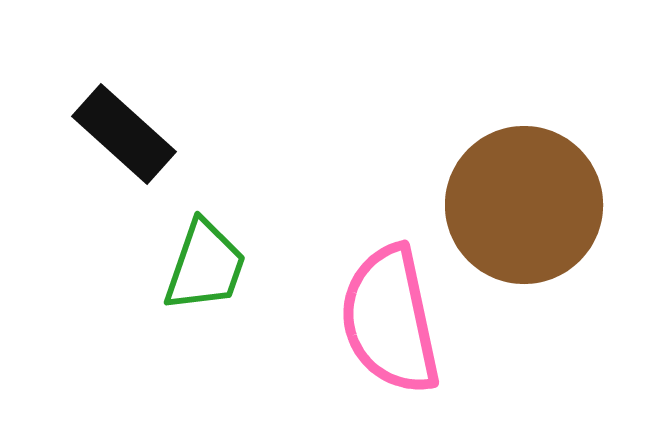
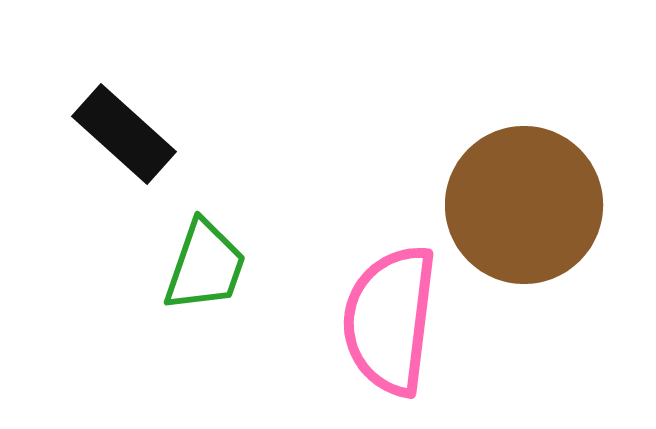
pink semicircle: rotated 19 degrees clockwise
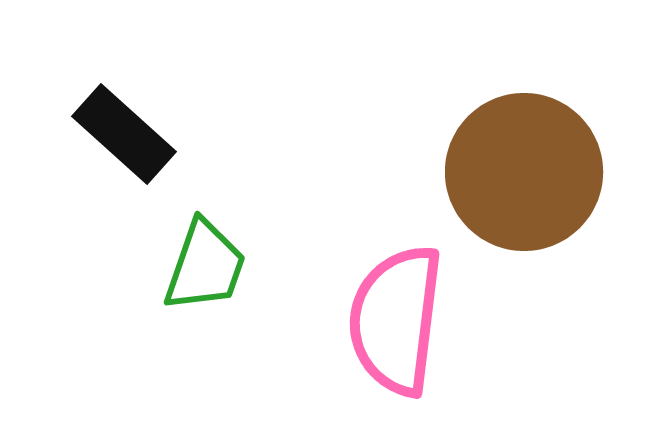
brown circle: moved 33 px up
pink semicircle: moved 6 px right
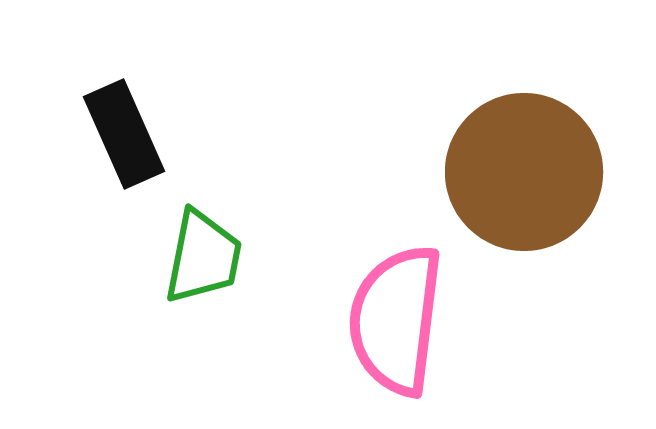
black rectangle: rotated 24 degrees clockwise
green trapezoid: moved 2 px left, 9 px up; rotated 8 degrees counterclockwise
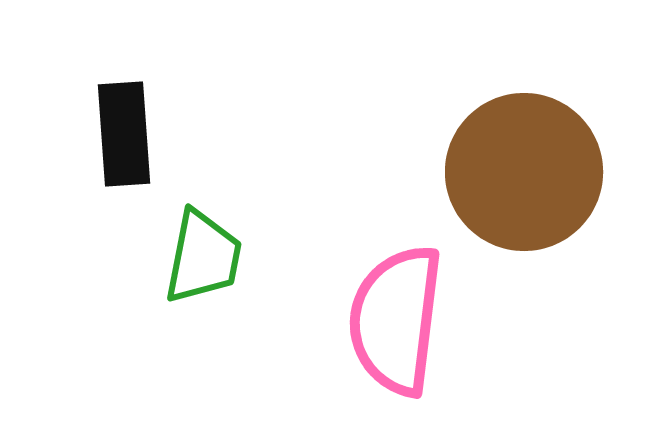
black rectangle: rotated 20 degrees clockwise
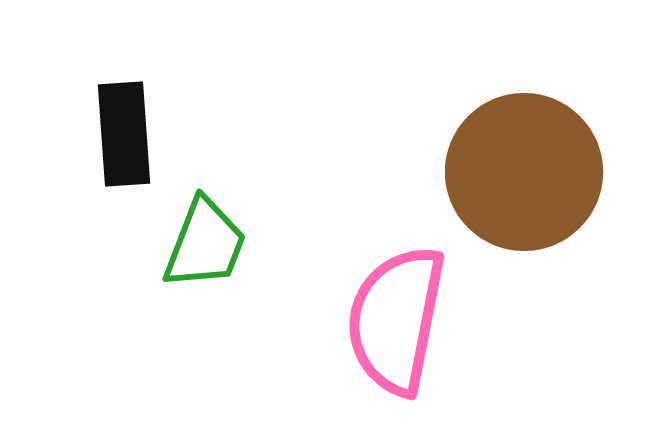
green trapezoid: moved 2 px right, 13 px up; rotated 10 degrees clockwise
pink semicircle: rotated 4 degrees clockwise
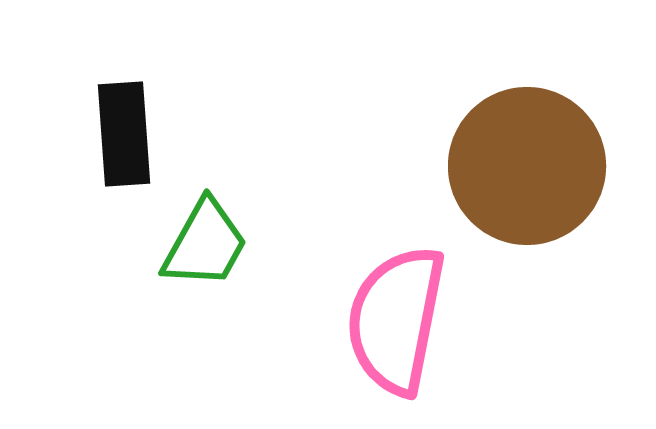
brown circle: moved 3 px right, 6 px up
green trapezoid: rotated 8 degrees clockwise
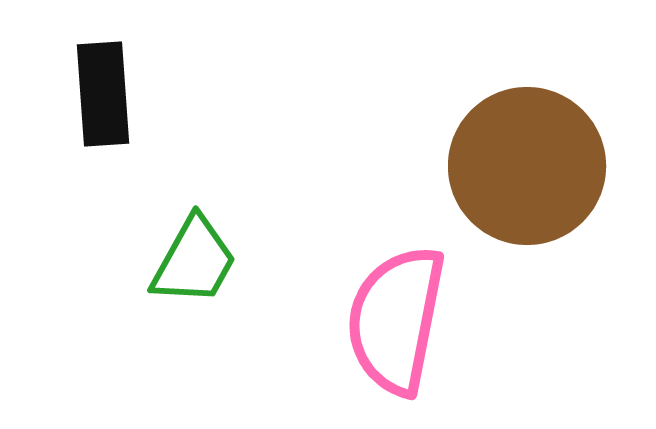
black rectangle: moved 21 px left, 40 px up
green trapezoid: moved 11 px left, 17 px down
